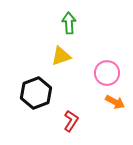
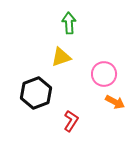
yellow triangle: moved 1 px down
pink circle: moved 3 px left, 1 px down
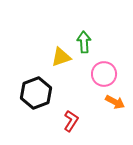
green arrow: moved 15 px right, 19 px down
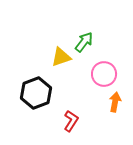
green arrow: rotated 40 degrees clockwise
orange arrow: rotated 108 degrees counterclockwise
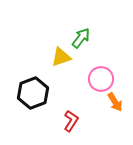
green arrow: moved 3 px left, 4 px up
pink circle: moved 3 px left, 5 px down
black hexagon: moved 3 px left
orange arrow: rotated 138 degrees clockwise
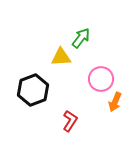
yellow triangle: rotated 15 degrees clockwise
black hexagon: moved 3 px up
orange arrow: rotated 54 degrees clockwise
red L-shape: moved 1 px left
